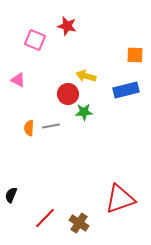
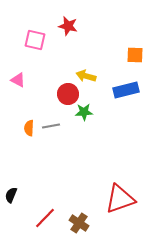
red star: moved 1 px right
pink square: rotated 10 degrees counterclockwise
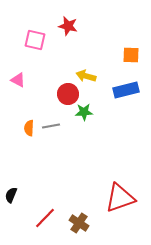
orange square: moved 4 px left
red triangle: moved 1 px up
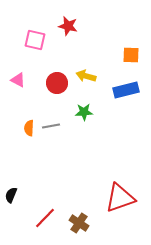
red circle: moved 11 px left, 11 px up
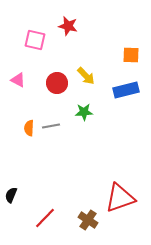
yellow arrow: rotated 150 degrees counterclockwise
brown cross: moved 9 px right, 3 px up
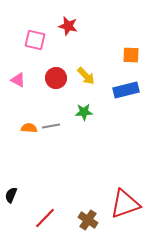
red circle: moved 1 px left, 5 px up
orange semicircle: rotated 91 degrees clockwise
red triangle: moved 5 px right, 6 px down
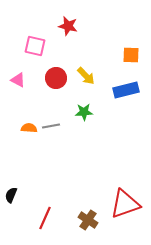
pink square: moved 6 px down
red line: rotated 20 degrees counterclockwise
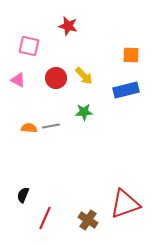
pink square: moved 6 px left
yellow arrow: moved 2 px left
black semicircle: moved 12 px right
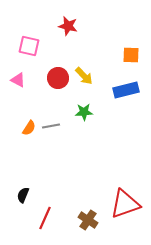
red circle: moved 2 px right
orange semicircle: rotated 119 degrees clockwise
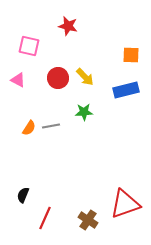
yellow arrow: moved 1 px right, 1 px down
